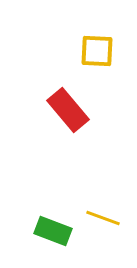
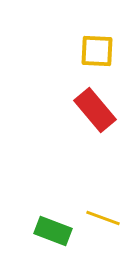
red rectangle: moved 27 px right
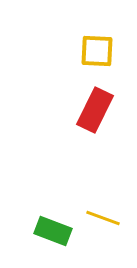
red rectangle: rotated 66 degrees clockwise
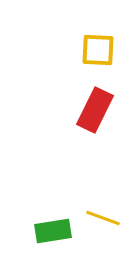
yellow square: moved 1 px right, 1 px up
green rectangle: rotated 30 degrees counterclockwise
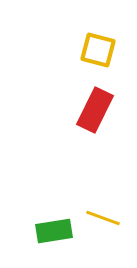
yellow square: rotated 12 degrees clockwise
green rectangle: moved 1 px right
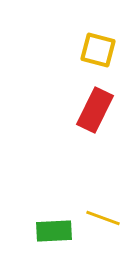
green rectangle: rotated 6 degrees clockwise
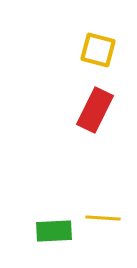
yellow line: rotated 16 degrees counterclockwise
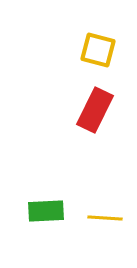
yellow line: moved 2 px right
green rectangle: moved 8 px left, 20 px up
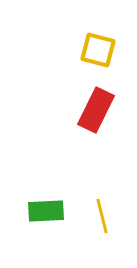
red rectangle: moved 1 px right
yellow line: moved 3 px left, 2 px up; rotated 72 degrees clockwise
